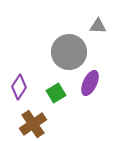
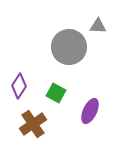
gray circle: moved 5 px up
purple ellipse: moved 28 px down
purple diamond: moved 1 px up
green square: rotated 30 degrees counterclockwise
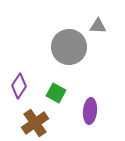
purple ellipse: rotated 20 degrees counterclockwise
brown cross: moved 2 px right, 1 px up
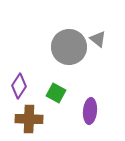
gray triangle: moved 13 px down; rotated 36 degrees clockwise
brown cross: moved 6 px left, 4 px up; rotated 36 degrees clockwise
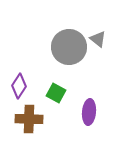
purple ellipse: moved 1 px left, 1 px down
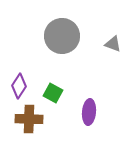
gray triangle: moved 15 px right, 5 px down; rotated 18 degrees counterclockwise
gray circle: moved 7 px left, 11 px up
green square: moved 3 px left
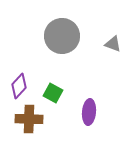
purple diamond: rotated 10 degrees clockwise
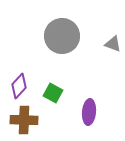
brown cross: moved 5 px left, 1 px down
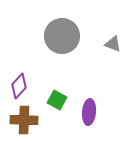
green square: moved 4 px right, 7 px down
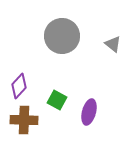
gray triangle: rotated 18 degrees clockwise
purple ellipse: rotated 10 degrees clockwise
